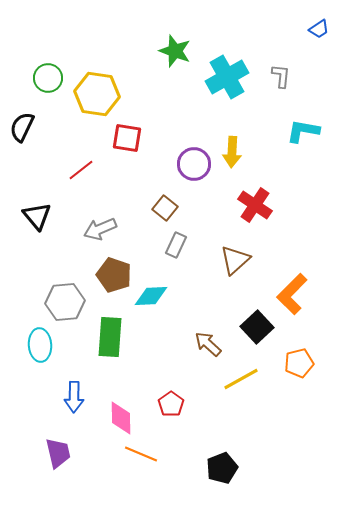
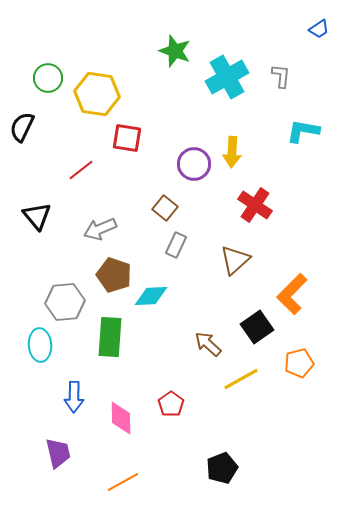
black square: rotated 8 degrees clockwise
orange line: moved 18 px left, 28 px down; rotated 52 degrees counterclockwise
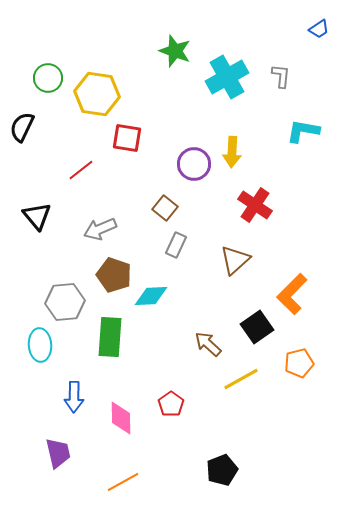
black pentagon: moved 2 px down
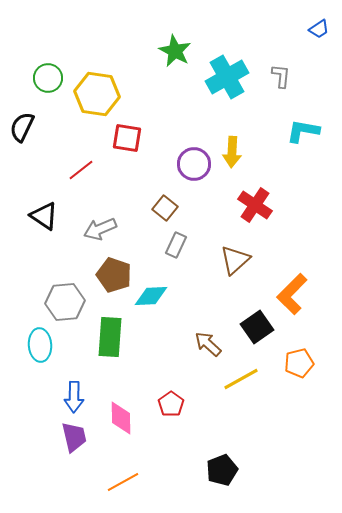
green star: rotated 8 degrees clockwise
black triangle: moved 7 px right; rotated 16 degrees counterclockwise
purple trapezoid: moved 16 px right, 16 px up
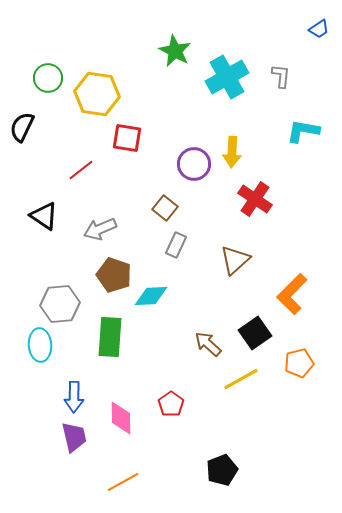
red cross: moved 6 px up
gray hexagon: moved 5 px left, 2 px down
black square: moved 2 px left, 6 px down
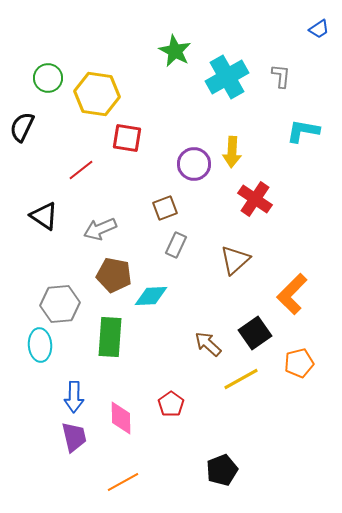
brown square: rotated 30 degrees clockwise
brown pentagon: rotated 8 degrees counterclockwise
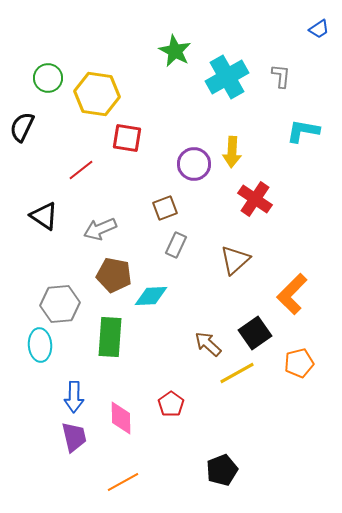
yellow line: moved 4 px left, 6 px up
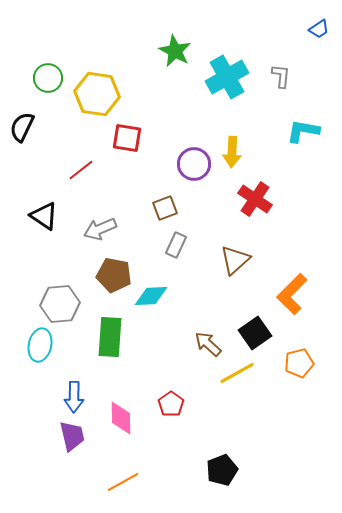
cyan ellipse: rotated 16 degrees clockwise
purple trapezoid: moved 2 px left, 1 px up
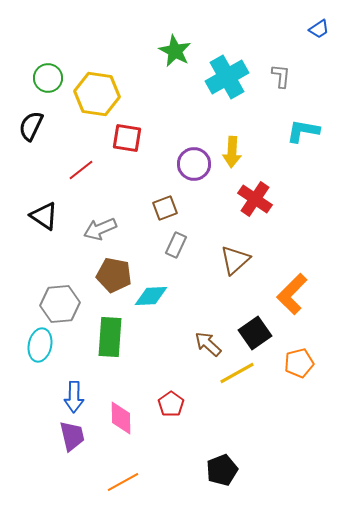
black semicircle: moved 9 px right, 1 px up
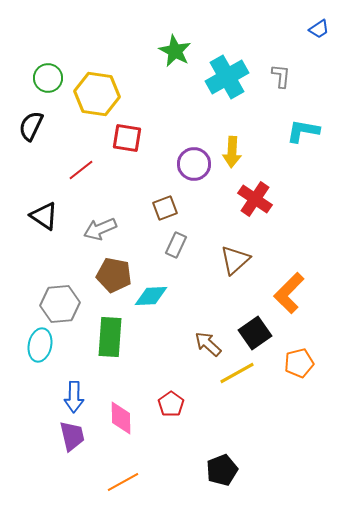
orange L-shape: moved 3 px left, 1 px up
